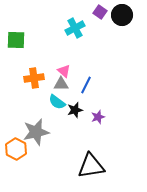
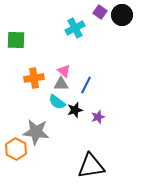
gray star: rotated 20 degrees clockwise
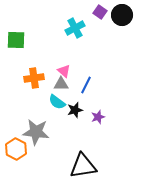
black triangle: moved 8 px left
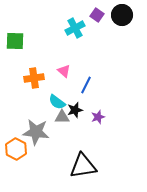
purple square: moved 3 px left, 3 px down
green square: moved 1 px left, 1 px down
gray triangle: moved 1 px right, 33 px down
